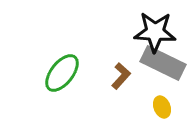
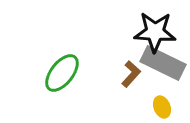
brown L-shape: moved 10 px right, 2 px up
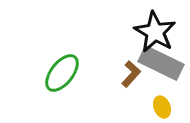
black star: rotated 27 degrees clockwise
gray rectangle: moved 2 px left
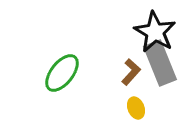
gray rectangle: moved 1 px left; rotated 42 degrees clockwise
brown L-shape: moved 2 px up
yellow ellipse: moved 26 px left, 1 px down
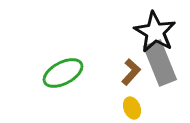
green ellipse: moved 1 px right; rotated 24 degrees clockwise
yellow ellipse: moved 4 px left
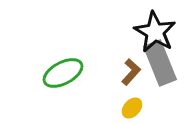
yellow ellipse: rotated 65 degrees clockwise
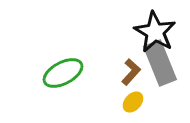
yellow ellipse: moved 1 px right, 6 px up
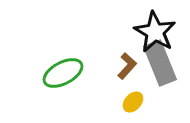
brown L-shape: moved 4 px left, 6 px up
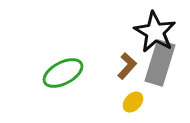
gray rectangle: rotated 39 degrees clockwise
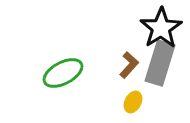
black star: moved 6 px right, 4 px up; rotated 9 degrees clockwise
brown L-shape: moved 2 px right, 1 px up
yellow ellipse: rotated 15 degrees counterclockwise
